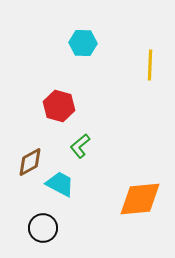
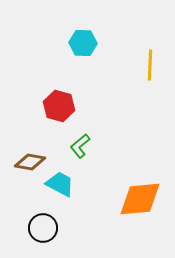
brown diamond: rotated 40 degrees clockwise
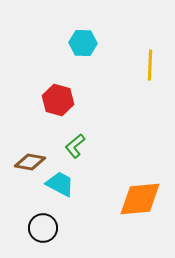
red hexagon: moved 1 px left, 6 px up
green L-shape: moved 5 px left
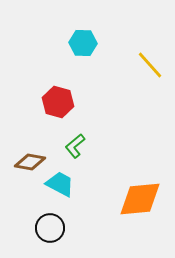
yellow line: rotated 44 degrees counterclockwise
red hexagon: moved 2 px down
black circle: moved 7 px right
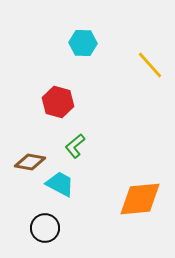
black circle: moved 5 px left
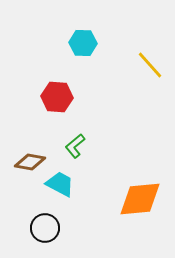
red hexagon: moved 1 px left, 5 px up; rotated 12 degrees counterclockwise
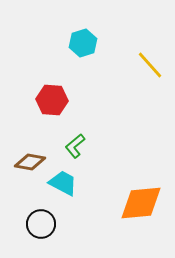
cyan hexagon: rotated 20 degrees counterclockwise
red hexagon: moved 5 px left, 3 px down
cyan trapezoid: moved 3 px right, 1 px up
orange diamond: moved 1 px right, 4 px down
black circle: moved 4 px left, 4 px up
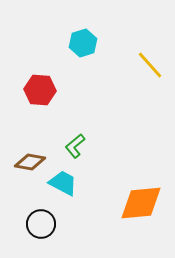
red hexagon: moved 12 px left, 10 px up
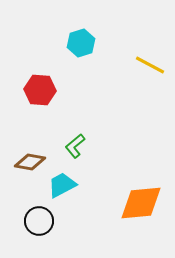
cyan hexagon: moved 2 px left
yellow line: rotated 20 degrees counterclockwise
cyan trapezoid: moved 1 px left, 2 px down; rotated 56 degrees counterclockwise
black circle: moved 2 px left, 3 px up
